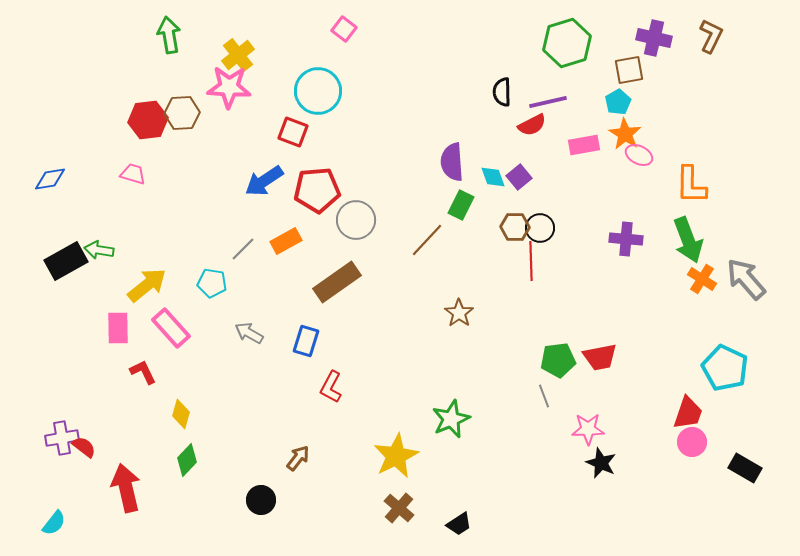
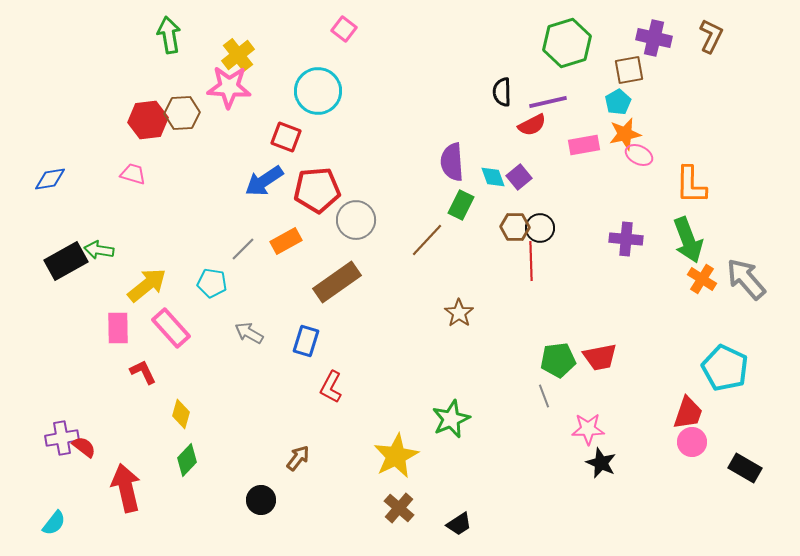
red square at (293, 132): moved 7 px left, 5 px down
orange star at (625, 134): rotated 28 degrees clockwise
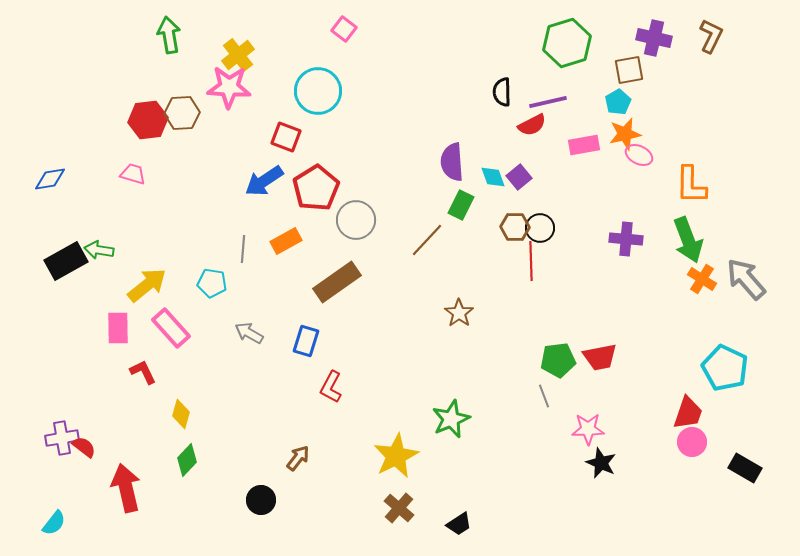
red pentagon at (317, 190): moved 1 px left, 2 px up; rotated 27 degrees counterclockwise
gray line at (243, 249): rotated 40 degrees counterclockwise
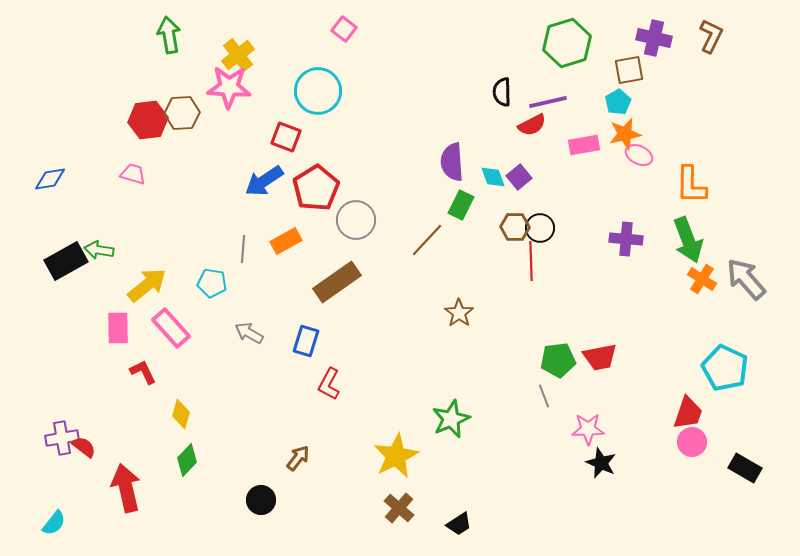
red L-shape at (331, 387): moved 2 px left, 3 px up
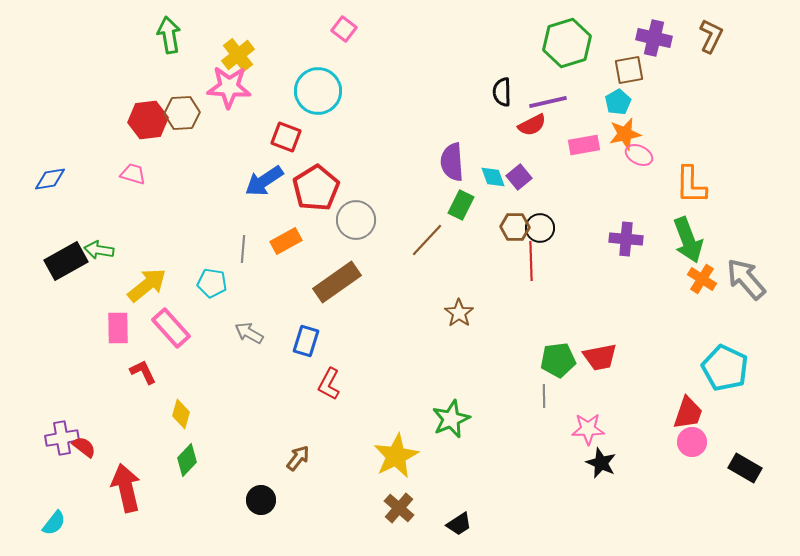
gray line at (544, 396): rotated 20 degrees clockwise
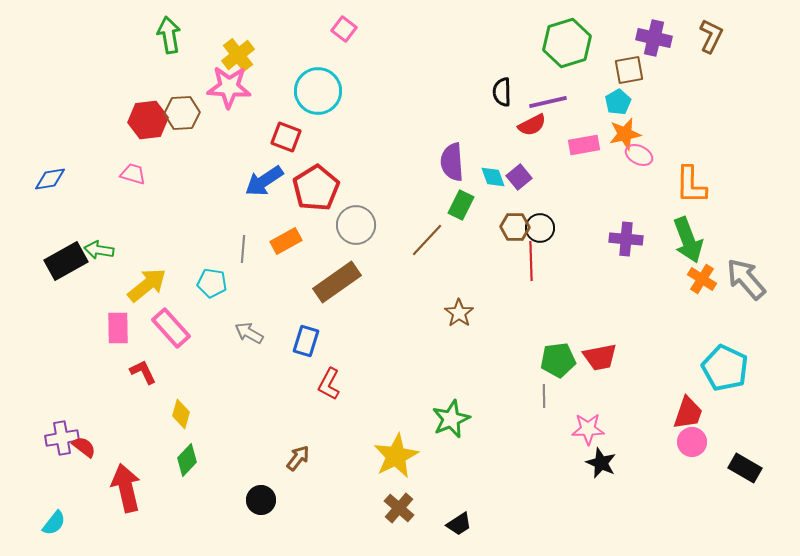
gray circle at (356, 220): moved 5 px down
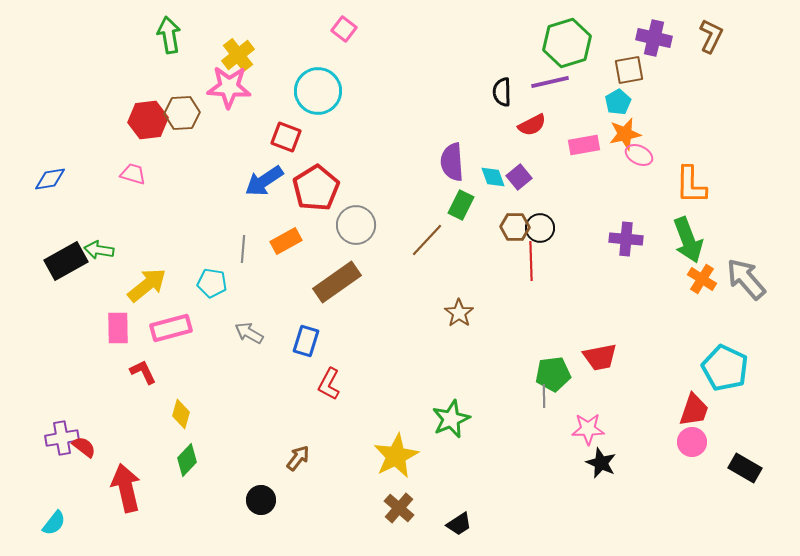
purple line at (548, 102): moved 2 px right, 20 px up
pink rectangle at (171, 328): rotated 63 degrees counterclockwise
green pentagon at (558, 360): moved 5 px left, 14 px down
red trapezoid at (688, 413): moved 6 px right, 3 px up
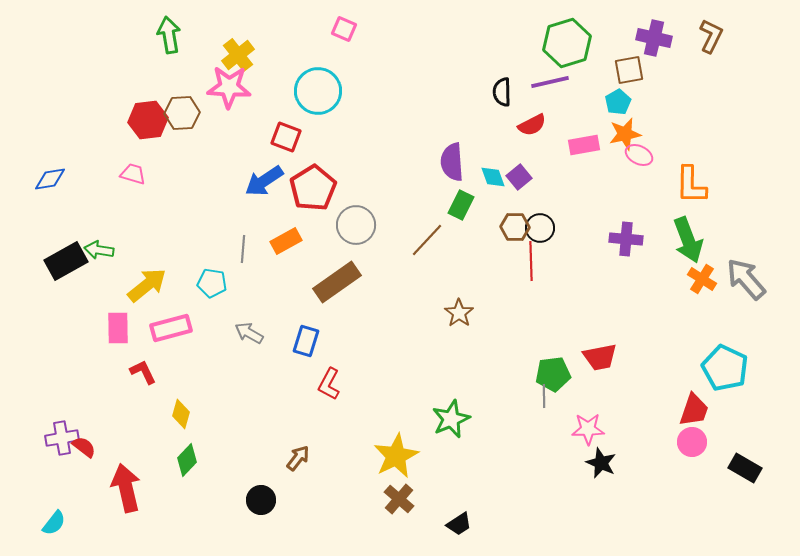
pink square at (344, 29): rotated 15 degrees counterclockwise
red pentagon at (316, 188): moved 3 px left
brown cross at (399, 508): moved 9 px up
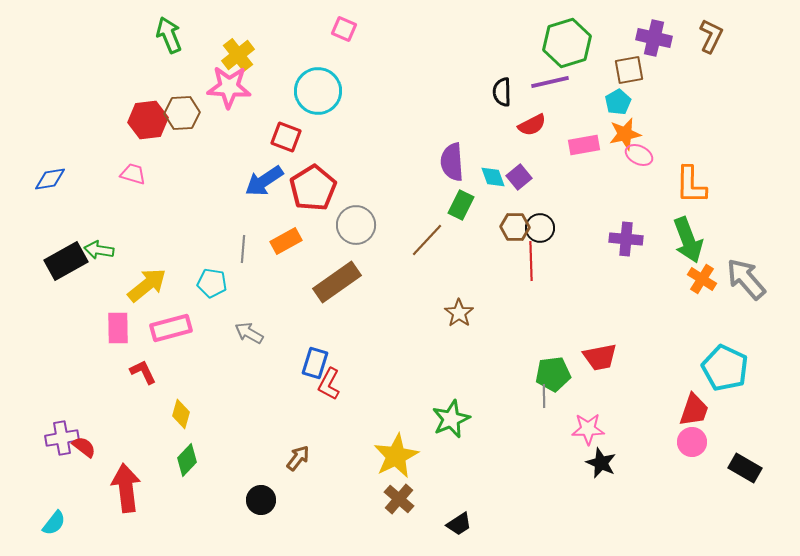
green arrow at (169, 35): rotated 12 degrees counterclockwise
blue rectangle at (306, 341): moved 9 px right, 22 px down
red arrow at (126, 488): rotated 6 degrees clockwise
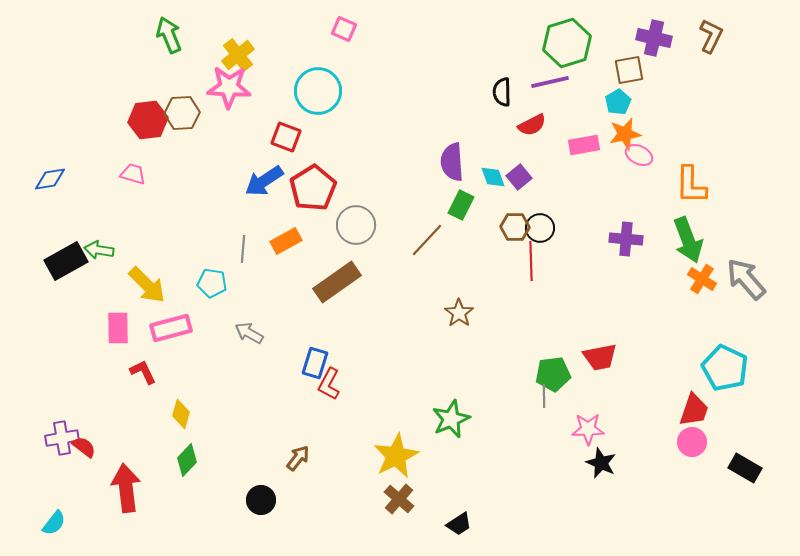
yellow arrow at (147, 285): rotated 84 degrees clockwise
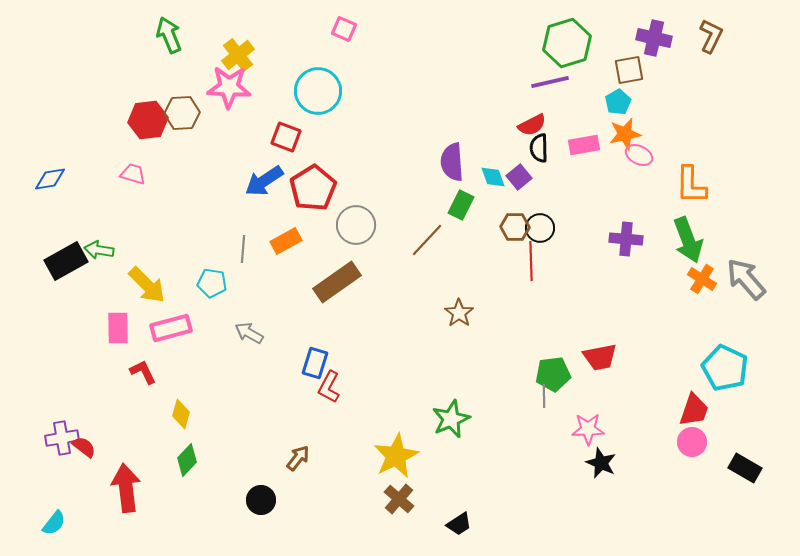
black semicircle at (502, 92): moved 37 px right, 56 px down
red L-shape at (329, 384): moved 3 px down
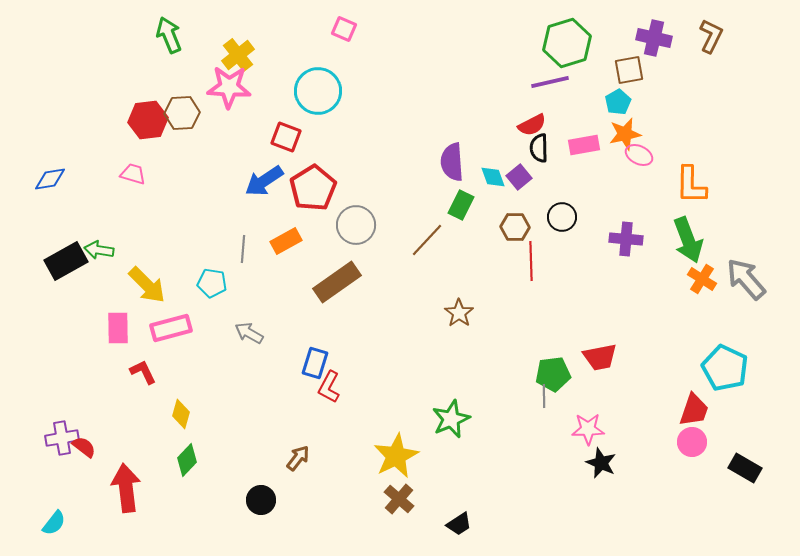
black circle at (540, 228): moved 22 px right, 11 px up
